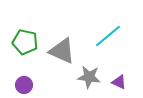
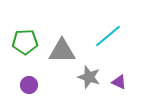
green pentagon: rotated 15 degrees counterclockwise
gray triangle: rotated 24 degrees counterclockwise
gray star: rotated 10 degrees clockwise
purple circle: moved 5 px right
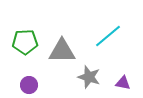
purple triangle: moved 4 px right, 1 px down; rotated 14 degrees counterclockwise
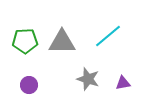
green pentagon: moved 1 px up
gray triangle: moved 9 px up
gray star: moved 1 px left, 2 px down
purple triangle: rotated 21 degrees counterclockwise
